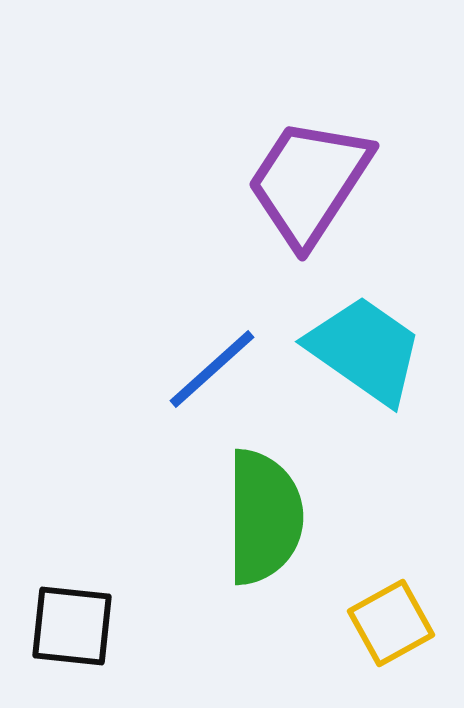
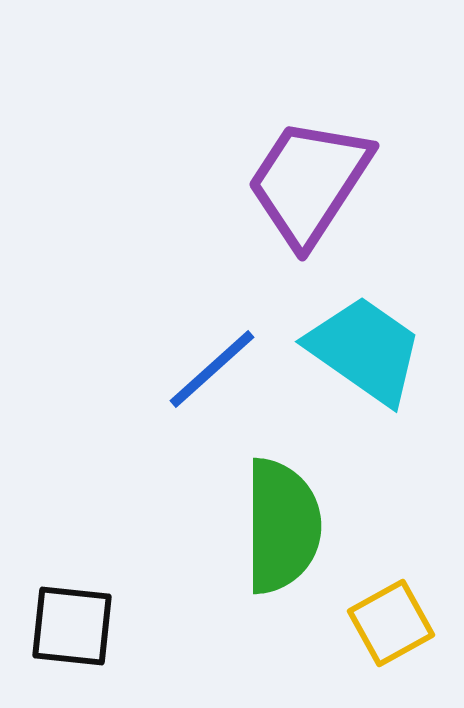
green semicircle: moved 18 px right, 9 px down
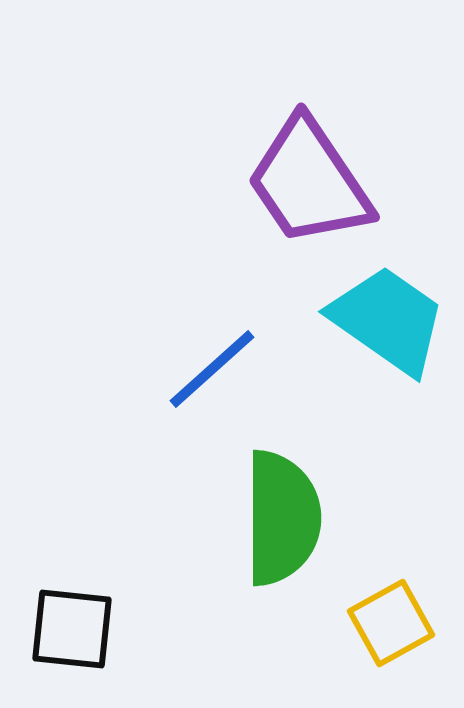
purple trapezoid: rotated 67 degrees counterclockwise
cyan trapezoid: moved 23 px right, 30 px up
green semicircle: moved 8 px up
black square: moved 3 px down
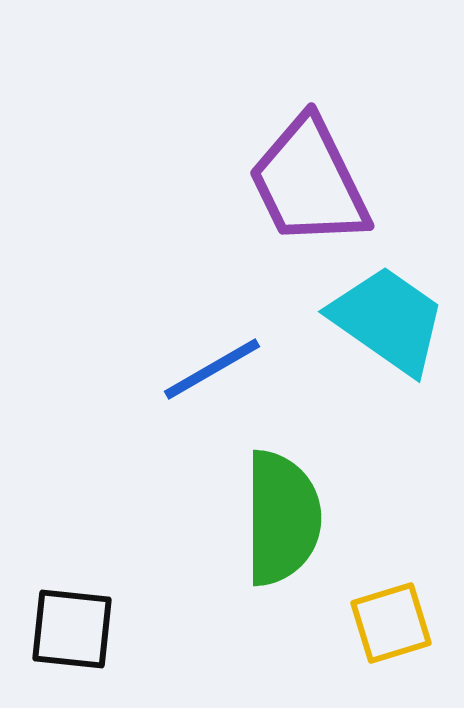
purple trapezoid: rotated 8 degrees clockwise
blue line: rotated 12 degrees clockwise
yellow square: rotated 12 degrees clockwise
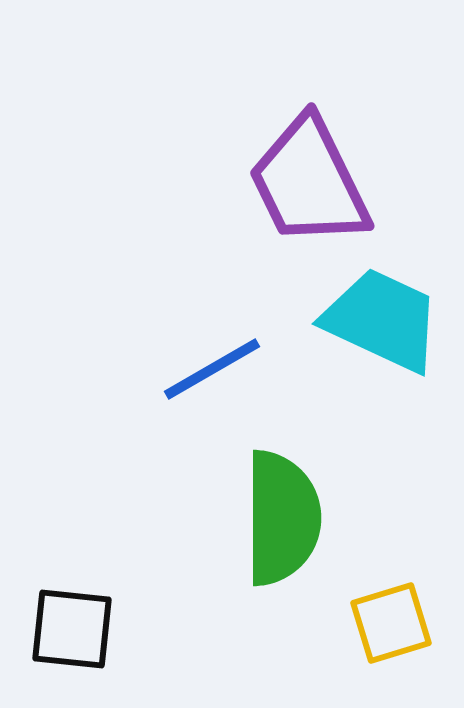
cyan trapezoid: moved 6 px left; rotated 10 degrees counterclockwise
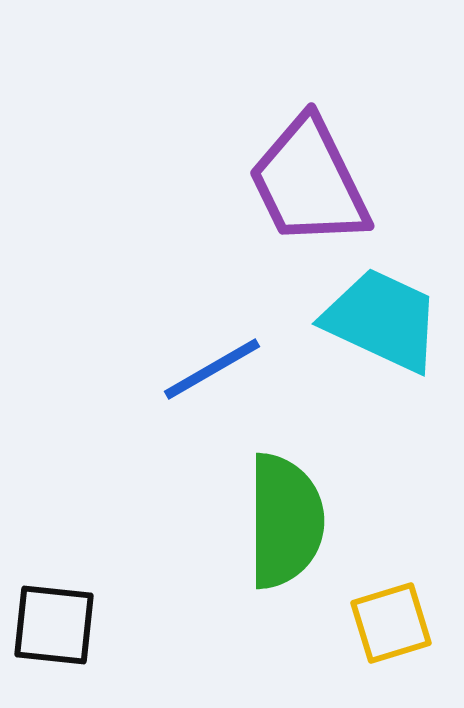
green semicircle: moved 3 px right, 3 px down
black square: moved 18 px left, 4 px up
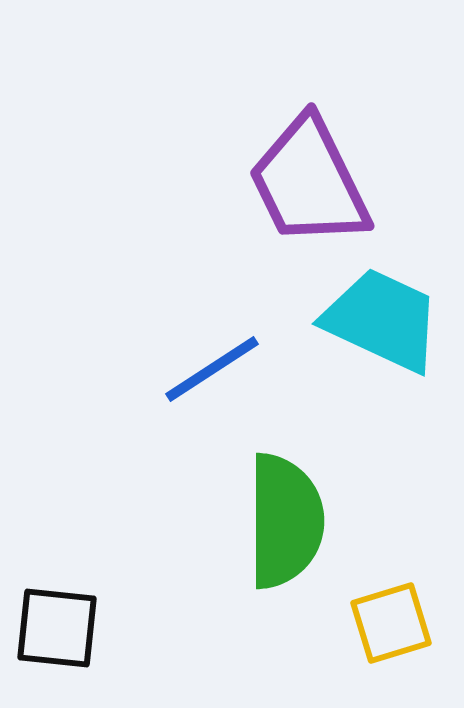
blue line: rotated 3 degrees counterclockwise
black square: moved 3 px right, 3 px down
